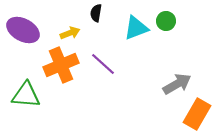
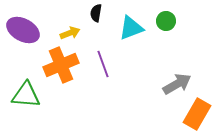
cyan triangle: moved 5 px left
purple line: rotated 28 degrees clockwise
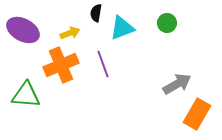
green circle: moved 1 px right, 2 px down
cyan triangle: moved 9 px left
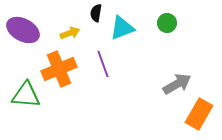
orange cross: moved 2 px left, 4 px down
orange rectangle: moved 2 px right
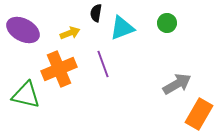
green triangle: rotated 8 degrees clockwise
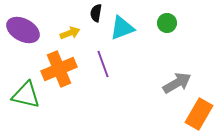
gray arrow: moved 1 px up
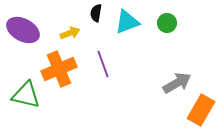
cyan triangle: moved 5 px right, 6 px up
orange rectangle: moved 2 px right, 4 px up
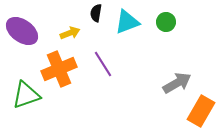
green circle: moved 1 px left, 1 px up
purple ellipse: moved 1 px left, 1 px down; rotated 8 degrees clockwise
purple line: rotated 12 degrees counterclockwise
green triangle: rotated 32 degrees counterclockwise
orange rectangle: moved 1 px down
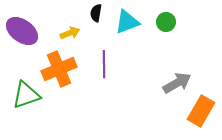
purple line: moved 1 px right; rotated 32 degrees clockwise
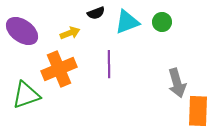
black semicircle: rotated 120 degrees counterclockwise
green circle: moved 4 px left
purple line: moved 5 px right
gray arrow: rotated 104 degrees clockwise
orange rectangle: moved 3 px left; rotated 28 degrees counterclockwise
